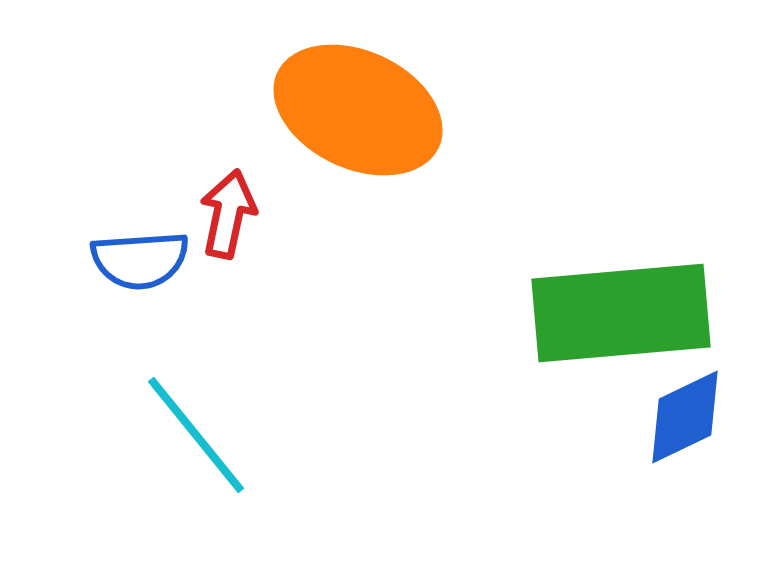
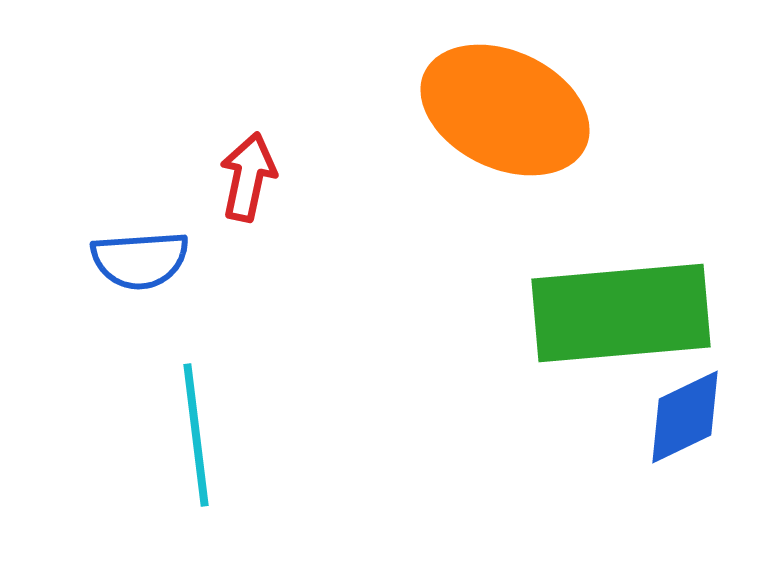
orange ellipse: moved 147 px right
red arrow: moved 20 px right, 37 px up
cyan line: rotated 32 degrees clockwise
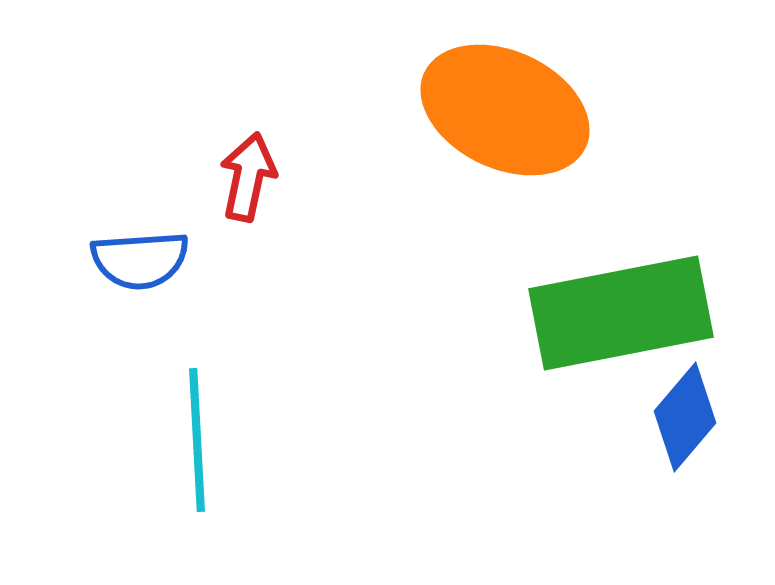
green rectangle: rotated 6 degrees counterclockwise
blue diamond: rotated 24 degrees counterclockwise
cyan line: moved 1 px right, 5 px down; rotated 4 degrees clockwise
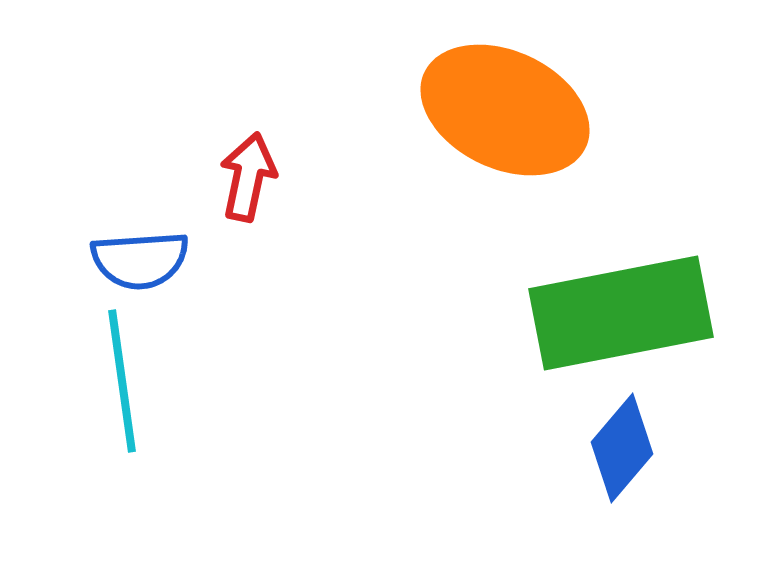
blue diamond: moved 63 px left, 31 px down
cyan line: moved 75 px left, 59 px up; rotated 5 degrees counterclockwise
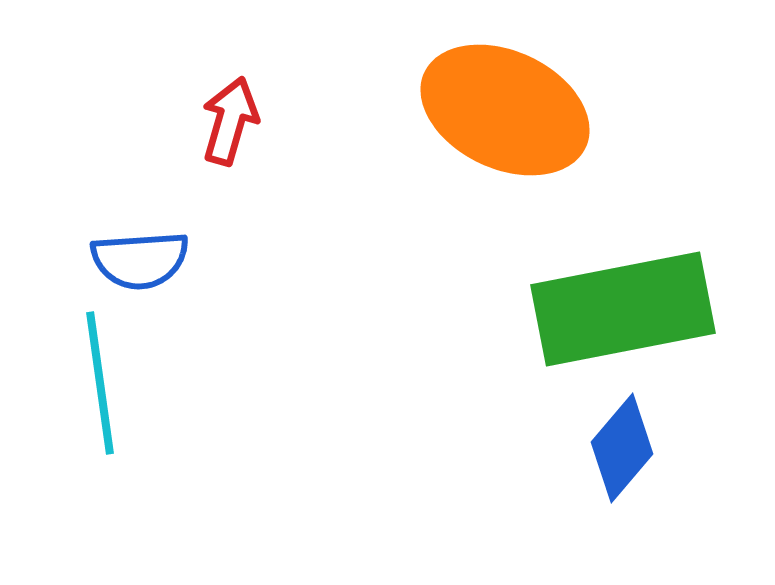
red arrow: moved 18 px left, 56 px up; rotated 4 degrees clockwise
green rectangle: moved 2 px right, 4 px up
cyan line: moved 22 px left, 2 px down
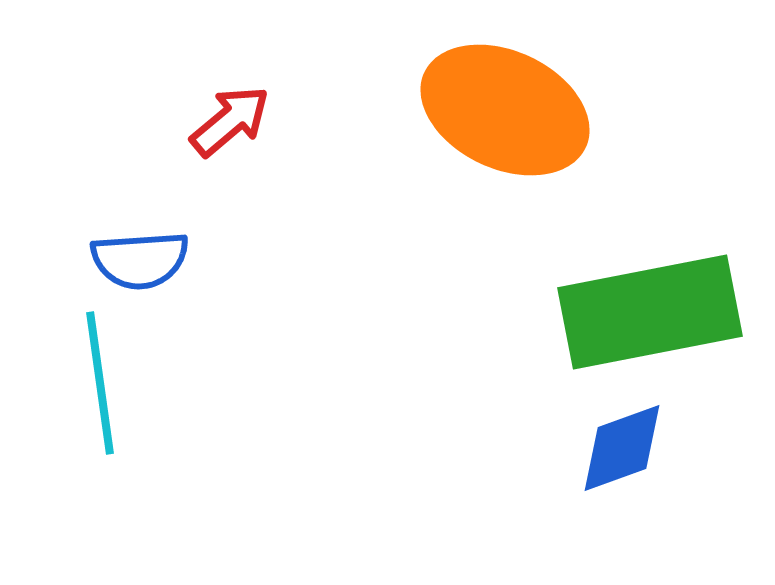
red arrow: rotated 34 degrees clockwise
green rectangle: moved 27 px right, 3 px down
blue diamond: rotated 30 degrees clockwise
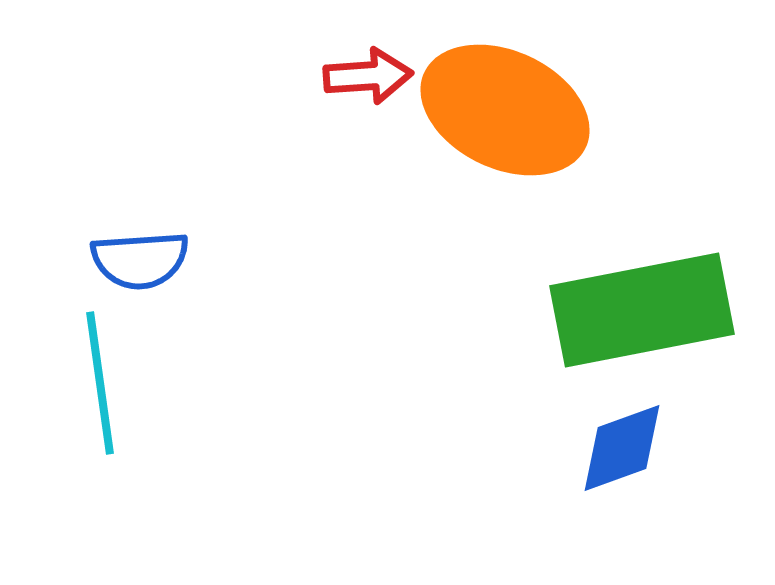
red arrow: moved 138 px right, 45 px up; rotated 36 degrees clockwise
green rectangle: moved 8 px left, 2 px up
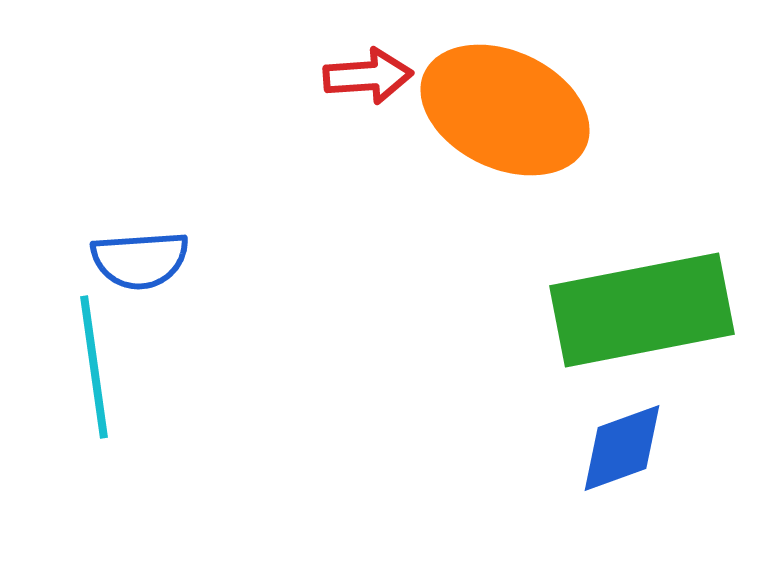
cyan line: moved 6 px left, 16 px up
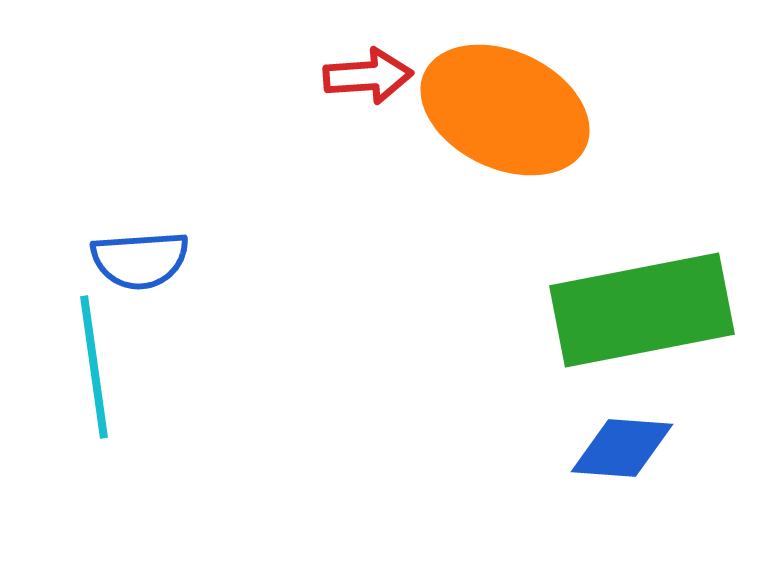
blue diamond: rotated 24 degrees clockwise
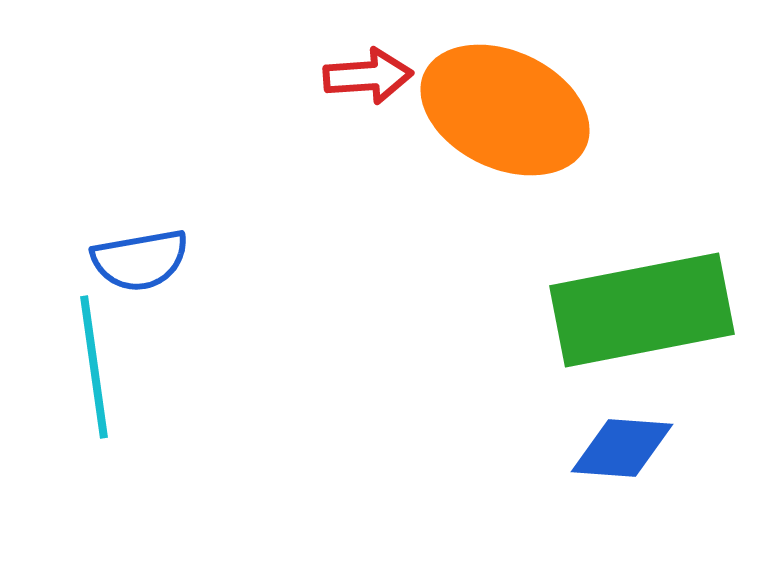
blue semicircle: rotated 6 degrees counterclockwise
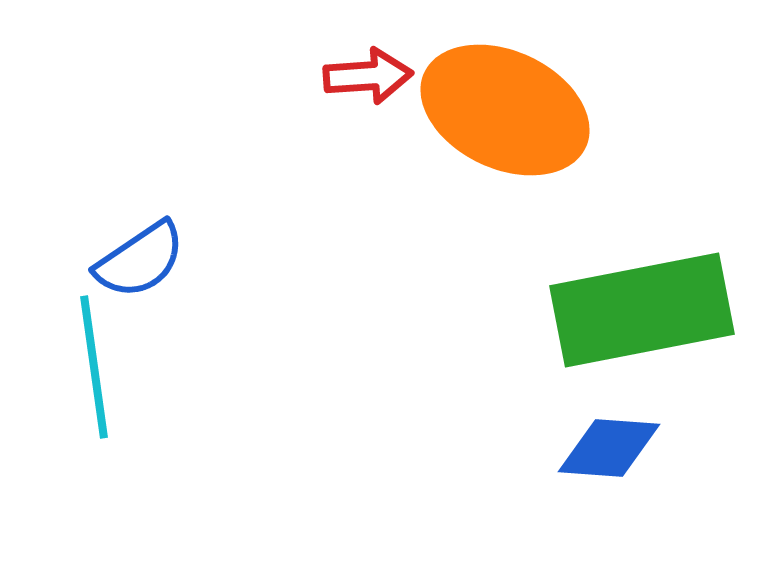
blue semicircle: rotated 24 degrees counterclockwise
blue diamond: moved 13 px left
